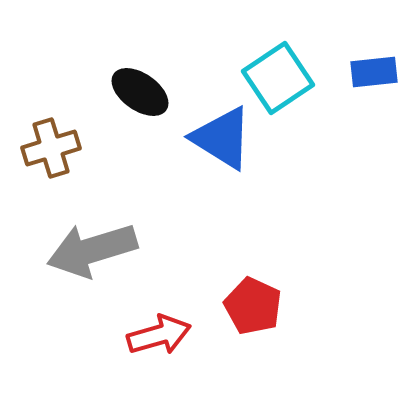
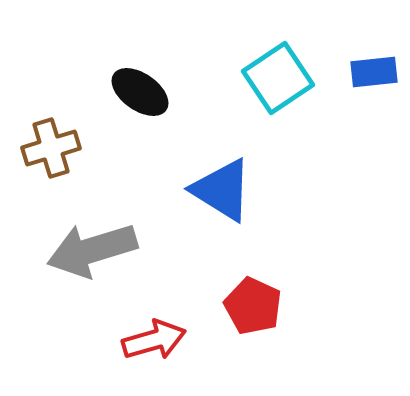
blue triangle: moved 52 px down
red arrow: moved 5 px left, 5 px down
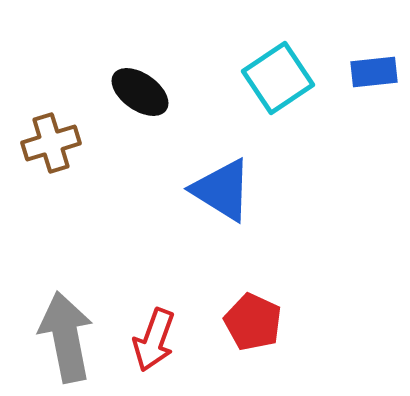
brown cross: moved 5 px up
gray arrow: moved 26 px left, 87 px down; rotated 96 degrees clockwise
red pentagon: moved 16 px down
red arrow: rotated 126 degrees clockwise
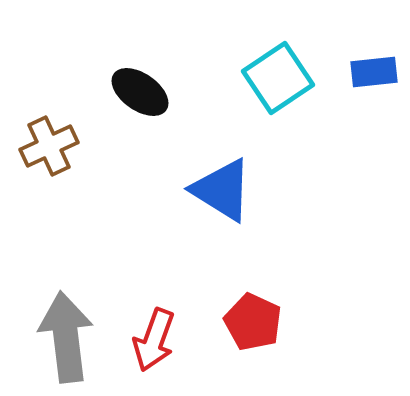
brown cross: moved 2 px left, 3 px down; rotated 8 degrees counterclockwise
gray arrow: rotated 4 degrees clockwise
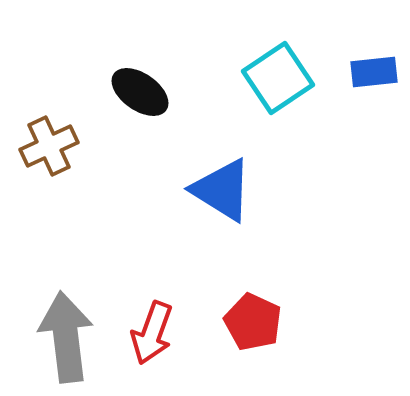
red arrow: moved 2 px left, 7 px up
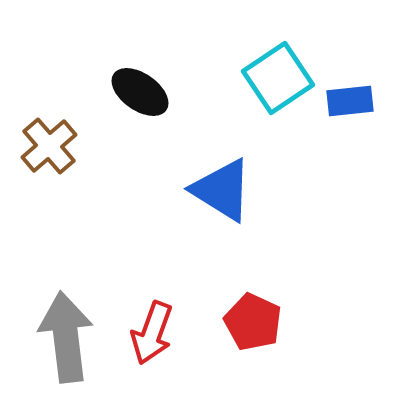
blue rectangle: moved 24 px left, 29 px down
brown cross: rotated 16 degrees counterclockwise
